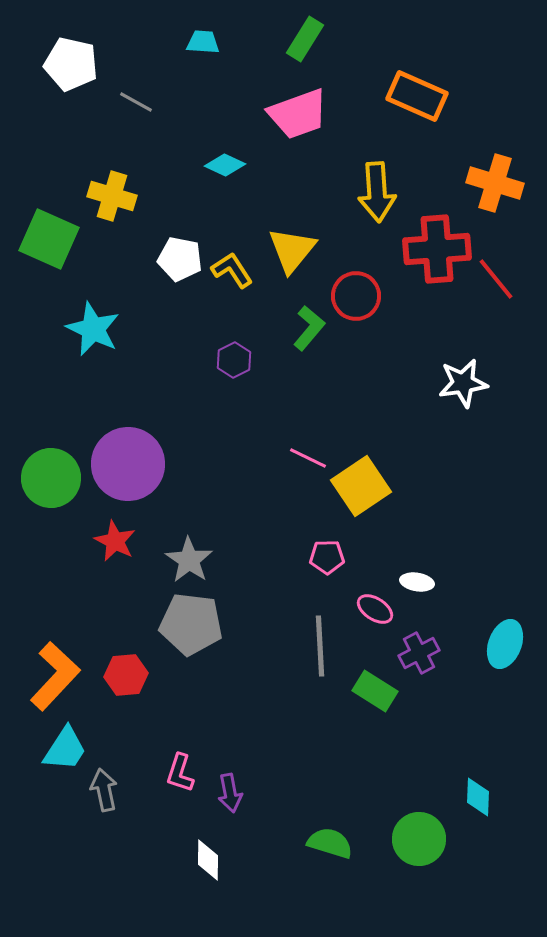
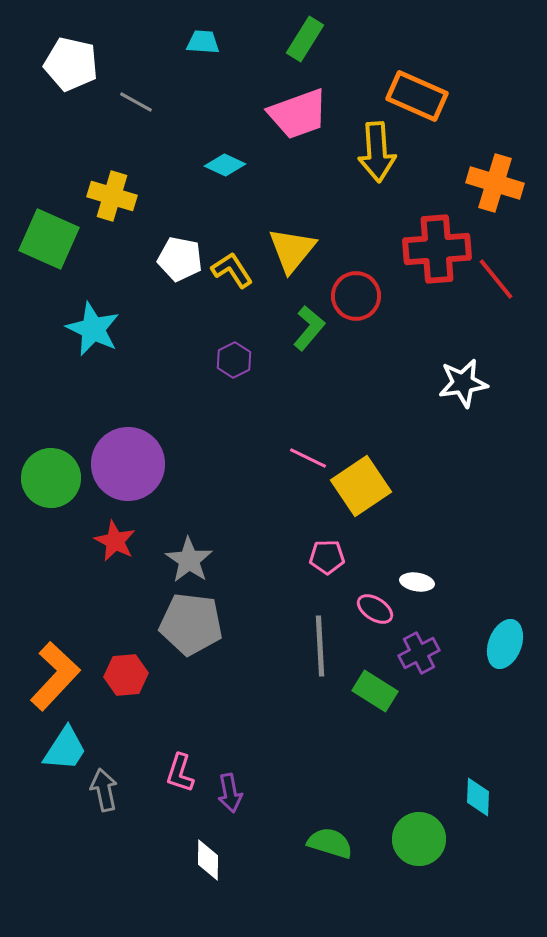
yellow arrow at (377, 192): moved 40 px up
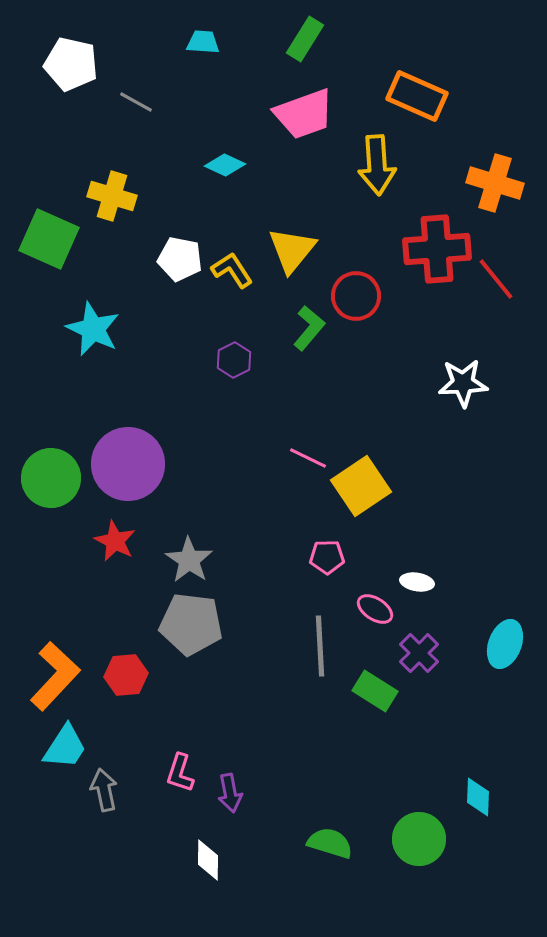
pink trapezoid at (298, 114): moved 6 px right
yellow arrow at (377, 152): moved 13 px down
white star at (463, 383): rotated 6 degrees clockwise
purple cross at (419, 653): rotated 18 degrees counterclockwise
cyan trapezoid at (65, 749): moved 2 px up
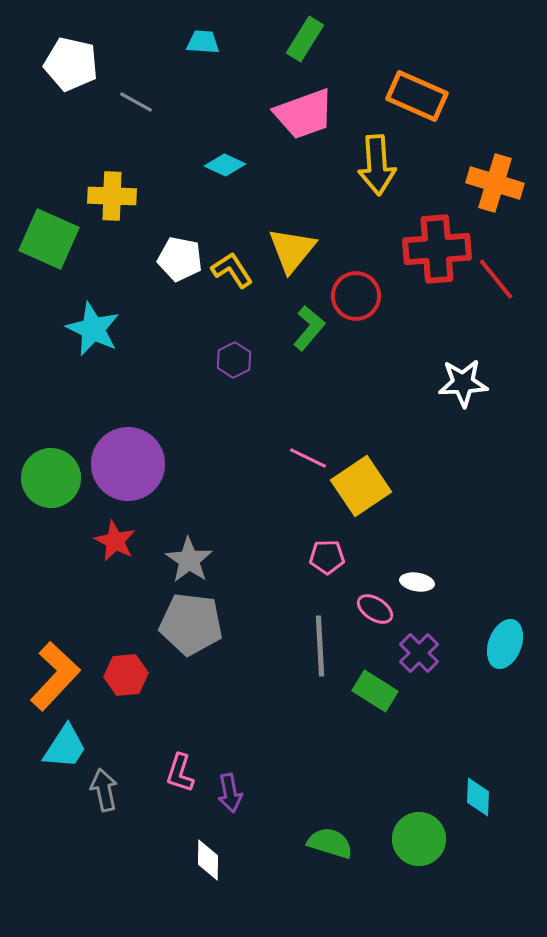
yellow cross at (112, 196): rotated 15 degrees counterclockwise
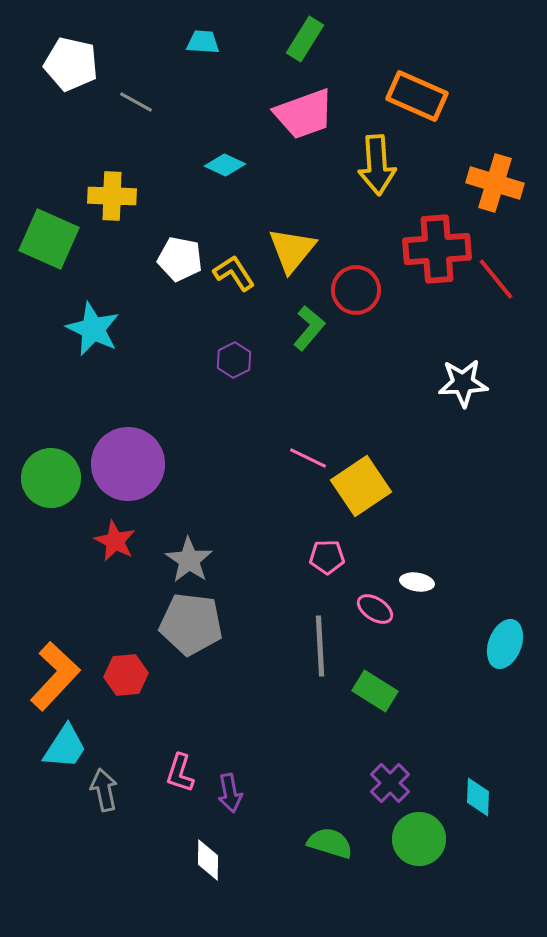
yellow L-shape at (232, 270): moved 2 px right, 3 px down
red circle at (356, 296): moved 6 px up
purple cross at (419, 653): moved 29 px left, 130 px down
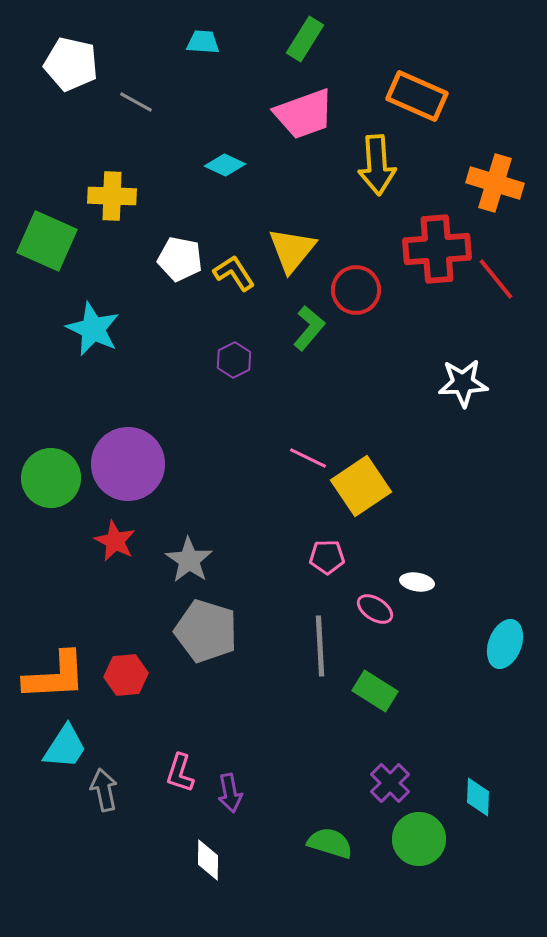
green square at (49, 239): moved 2 px left, 2 px down
gray pentagon at (191, 624): moved 15 px right, 7 px down; rotated 10 degrees clockwise
orange L-shape at (55, 676): rotated 44 degrees clockwise
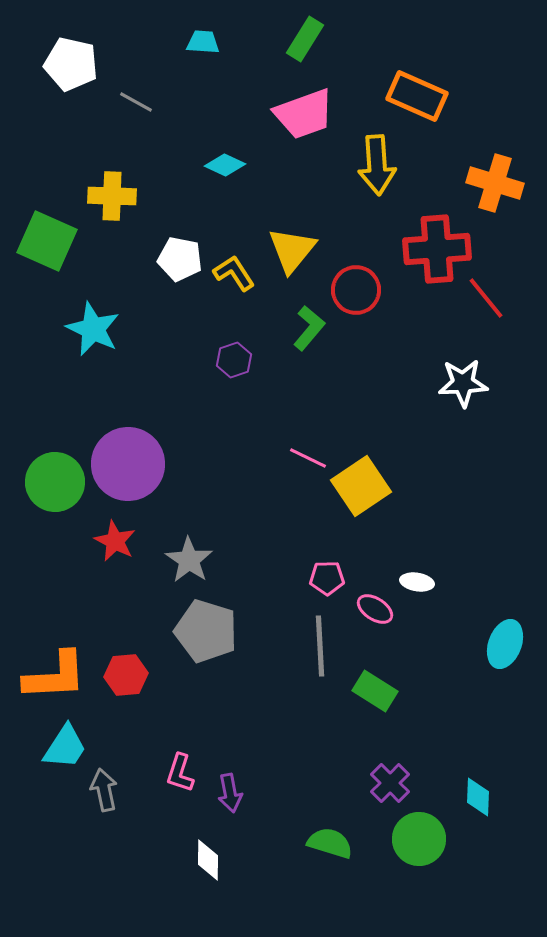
red line at (496, 279): moved 10 px left, 19 px down
purple hexagon at (234, 360): rotated 8 degrees clockwise
green circle at (51, 478): moved 4 px right, 4 px down
pink pentagon at (327, 557): moved 21 px down
